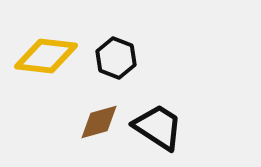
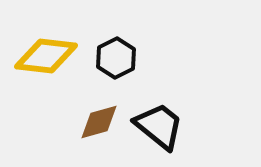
black hexagon: rotated 12 degrees clockwise
black trapezoid: moved 1 px right, 1 px up; rotated 6 degrees clockwise
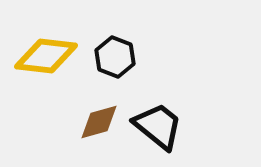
black hexagon: moved 1 px left, 1 px up; rotated 12 degrees counterclockwise
black trapezoid: moved 1 px left
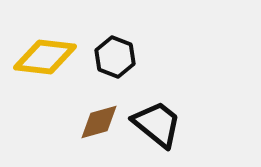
yellow diamond: moved 1 px left, 1 px down
black trapezoid: moved 1 px left, 2 px up
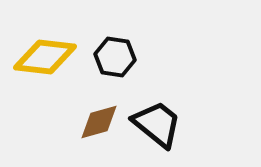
black hexagon: rotated 12 degrees counterclockwise
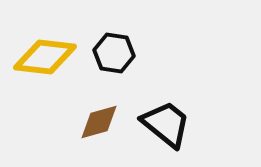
black hexagon: moved 1 px left, 4 px up
black trapezoid: moved 9 px right
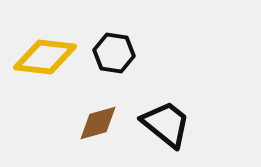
brown diamond: moved 1 px left, 1 px down
